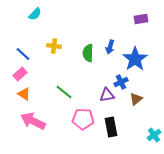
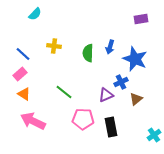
blue star: rotated 15 degrees counterclockwise
purple triangle: moved 1 px left; rotated 14 degrees counterclockwise
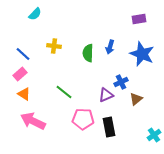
purple rectangle: moved 2 px left
blue star: moved 7 px right, 5 px up
black rectangle: moved 2 px left
